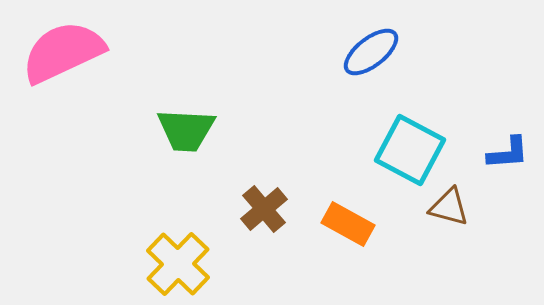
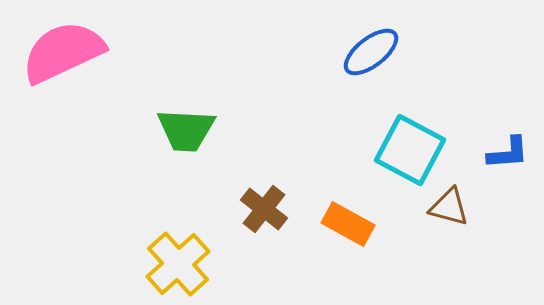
brown cross: rotated 12 degrees counterclockwise
yellow cross: rotated 4 degrees clockwise
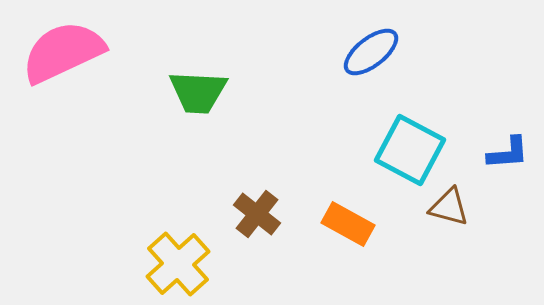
green trapezoid: moved 12 px right, 38 px up
brown cross: moved 7 px left, 5 px down
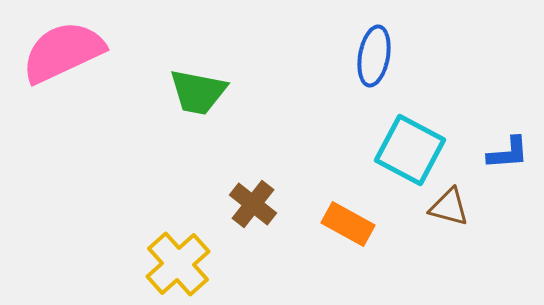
blue ellipse: moved 3 px right, 4 px down; rotated 42 degrees counterclockwise
green trapezoid: rotated 8 degrees clockwise
brown cross: moved 4 px left, 10 px up
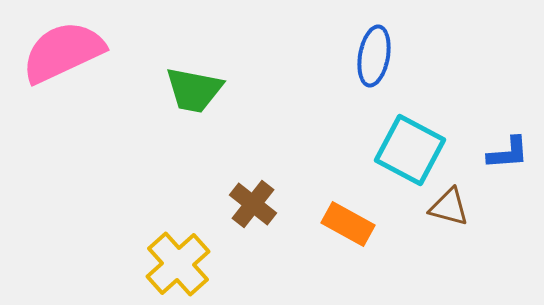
green trapezoid: moved 4 px left, 2 px up
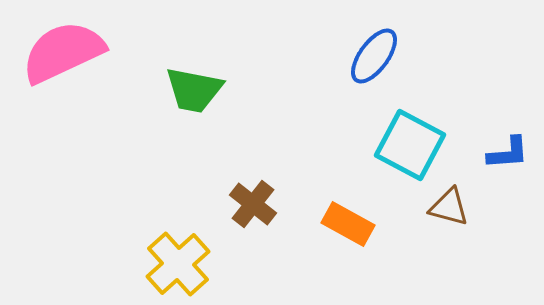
blue ellipse: rotated 26 degrees clockwise
cyan square: moved 5 px up
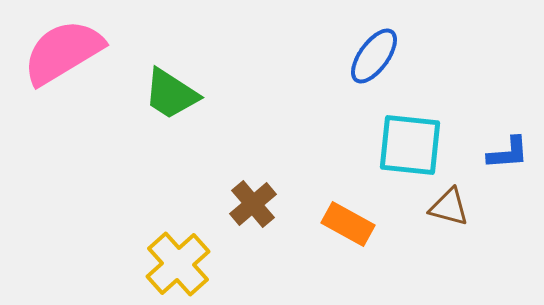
pink semicircle: rotated 6 degrees counterclockwise
green trapezoid: moved 23 px left, 4 px down; rotated 22 degrees clockwise
cyan square: rotated 22 degrees counterclockwise
brown cross: rotated 12 degrees clockwise
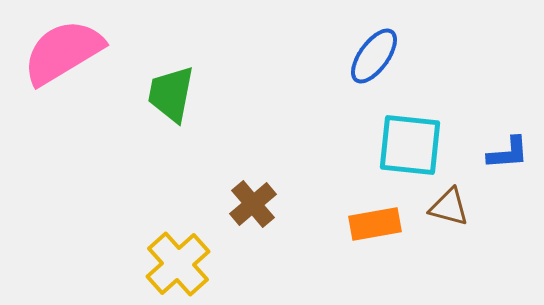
green trapezoid: rotated 68 degrees clockwise
orange rectangle: moved 27 px right; rotated 39 degrees counterclockwise
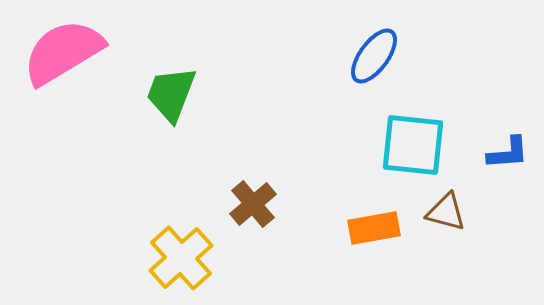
green trapezoid: rotated 10 degrees clockwise
cyan square: moved 3 px right
brown triangle: moved 3 px left, 5 px down
orange rectangle: moved 1 px left, 4 px down
yellow cross: moved 3 px right, 6 px up
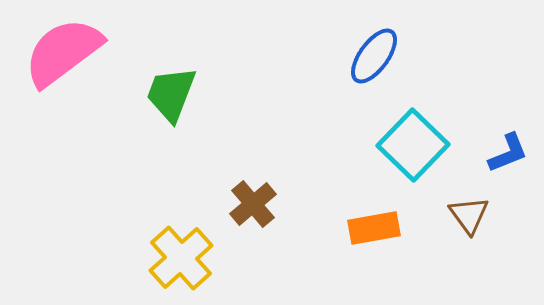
pink semicircle: rotated 6 degrees counterclockwise
cyan square: rotated 38 degrees clockwise
blue L-shape: rotated 18 degrees counterclockwise
brown triangle: moved 23 px right, 3 px down; rotated 39 degrees clockwise
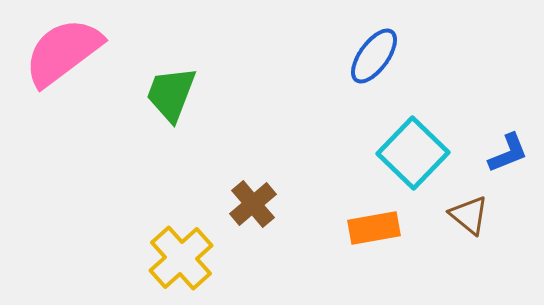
cyan square: moved 8 px down
brown triangle: rotated 15 degrees counterclockwise
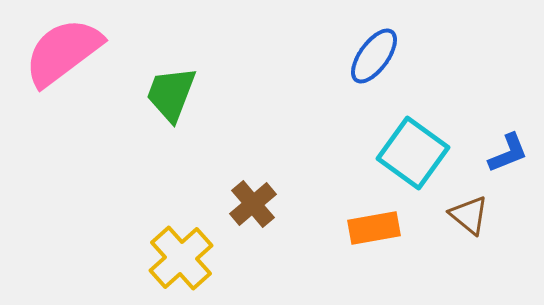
cyan square: rotated 8 degrees counterclockwise
